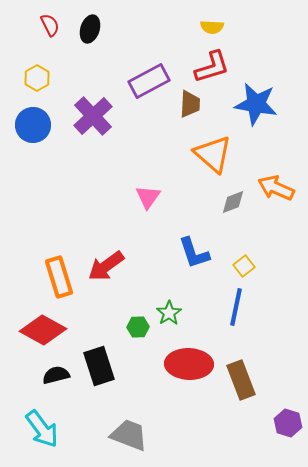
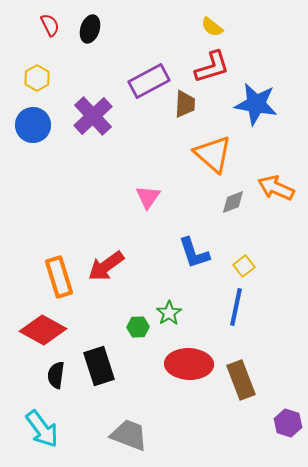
yellow semicircle: rotated 35 degrees clockwise
brown trapezoid: moved 5 px left
black semicircle: rotated 68 degrees counterclockwise
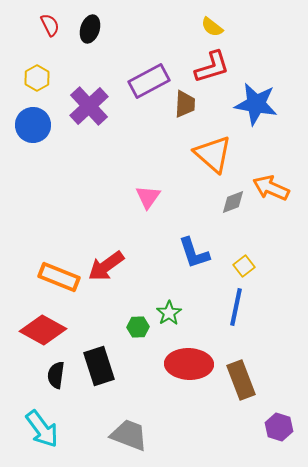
purple cross: moved 4 px left, 10 px up
orange arrow: moved 5 px left
orange rectangle: rotated 51 degrees counterclockwise
purple hexagon: moved 9 px left, 4 px down
